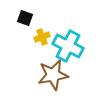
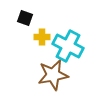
yellow cross: rotated 21 degrees clockwise
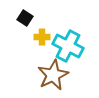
black square: rotated 14 degrees clockwise
brown star: rotated 16 degrees counterclockwise
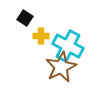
yellow cross: moved 1 px left, 1 px up
brown star: moved 8 px right, 8 px up
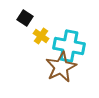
yellow cross: rotated 35 degrees clockwise
cyan cross: moved 1 px right; rotated 16 degrees counterclockwise
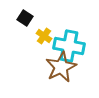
yellow cross: moved 3 px right
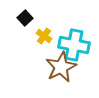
black square: rotated 14 degrees clockwise
cyan cross: moved 5 px right, 1 px up
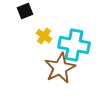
black square: moved 7 px up; rotated 21 degrees clockwise
brown star: moved 1 px left, 1 px down
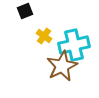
cyan cross: rotated 24 degrees counterclockwise
brown star: moved 2 px right, 2 px up
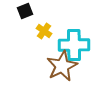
yellow cross: moved 5 px up
cyan cross: rotated 12 degrees clockwise
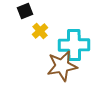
yellow cross: moved 4 px left; rotated 14 degrees clockwise
brown star: rotated 16 degrees clockwise
